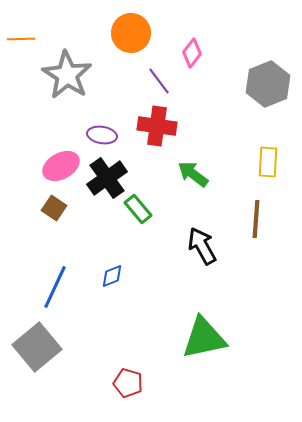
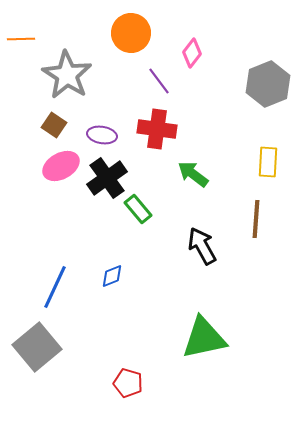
red cross: moved 3 px down
brown square: moved 83 px up
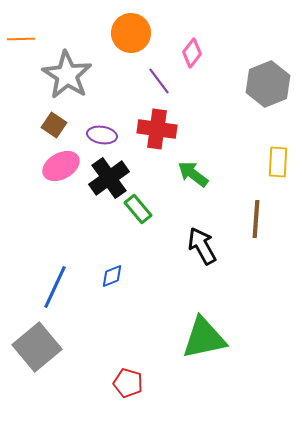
yellow rectangle: moved 10 px right
black cross: moved 2 px right
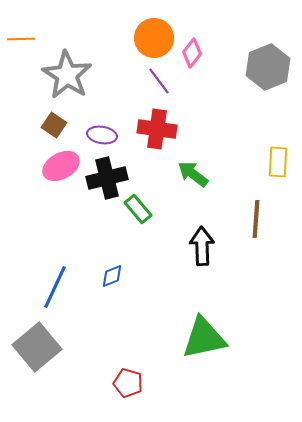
orange circle: moved 23 px right, 5 px down
gray hexagon: moved 17 px up
black cross: moved 2 px left; rotated 21 degrees clockwise
black arrow: rotated 27 degrees clockwise
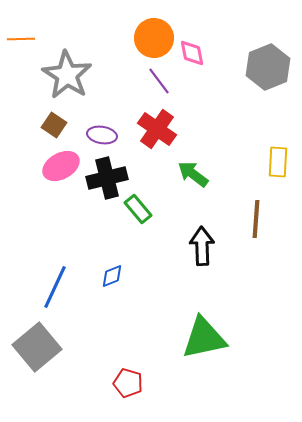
pink diamond: rotated 48 degrees counterclockwise
red cross: rotated 27 degrees clockwise
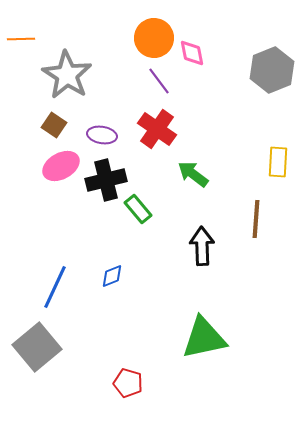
gray hexagon: moved 4 px right, 3 px down
black cross: moved 1 px left, 2 px down
